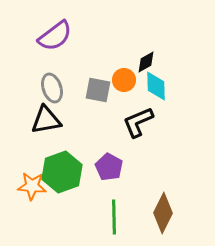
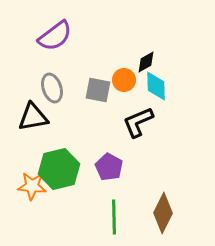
black triangle: moved 13 px left, 3 px up
green hexagon: moved 3 px left, 3 px up; rotated 6 degrees clockwise
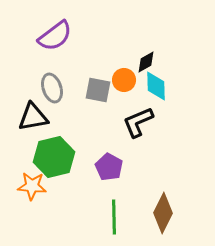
green hexagon: moved 5 px left, 12 px up
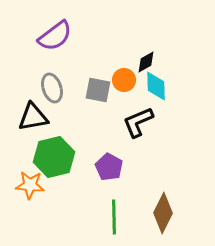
orange star: moved 2 px left, 1 px up
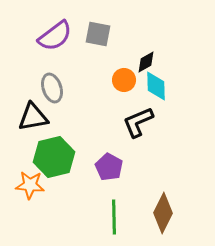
gray square: moved 56 px up
